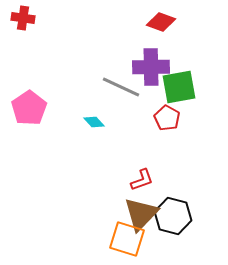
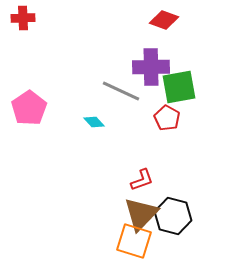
red cross: rotated 10 degrees counterclockwise
red diamond: moved 3 px right, 2 px up
gray line: moved 4 px down
orange square: moved 7 px right, 2 px down
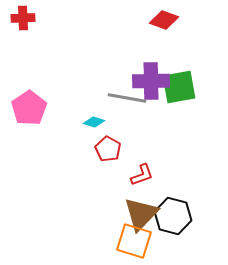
purple cross: moved 14 px down
gray line: moved 6 px right, 7 px down; rotated 15 degrees counterclockwise
red pentagon: moved 59 px left, 31 px down
cyan diamond: rotated 30 degrees counterclockwise
red L-shape: moved 5 px up
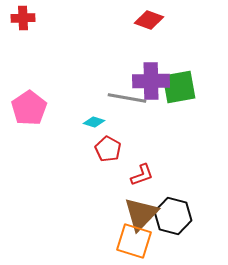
red diamond: moved 15 px left
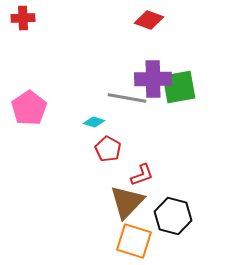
purple cross: moved 2 px right, 2 px up
brown triangle: moved 14 px left, 12 px up
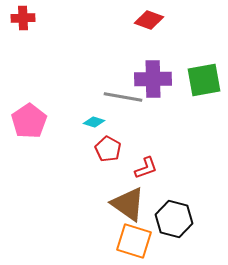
green square: moved 25 px right, 7 px up
gray line: moved 4 px left, 1 px up
pink pentagon: moved 13 px down
red L-shape: moved 4 px right, 7 px up
brown triangle: moved 1 px right, 2 px down; rotated 39 degrees counterclockwise
black hexagon: moved 1 px right, 3 px down
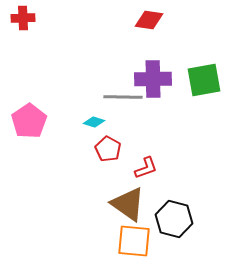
red diamond: rotated 12 degrees counterclockwise
gray line: rotated 9 degrees counterclockwise
orange square: rotated 12 degrees counterclockwise
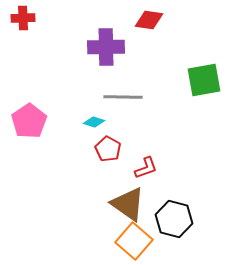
purple cross: moved 47 px left, 32 px up
orange square: rotated 36 degrees clockwise
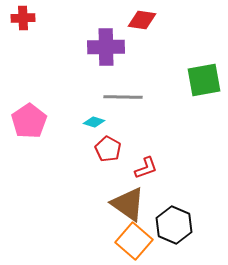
red diamond: moved 7 px left
black hexagon: moved 6 px down; rotated 9 degrees clockwise
